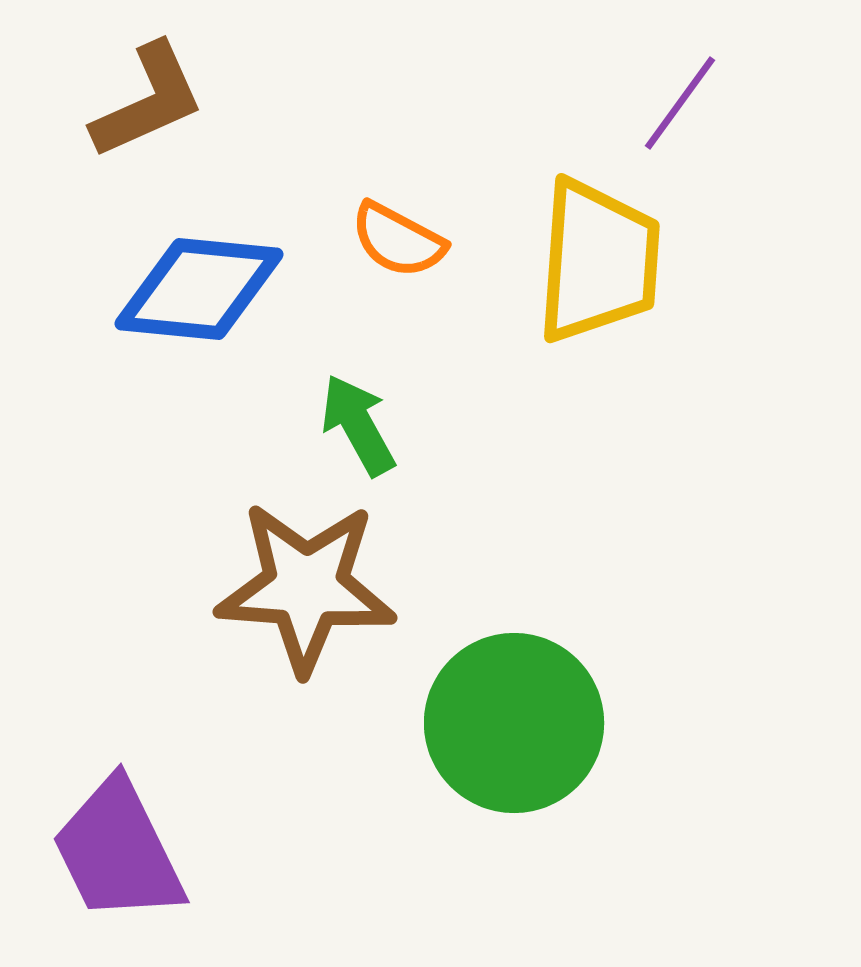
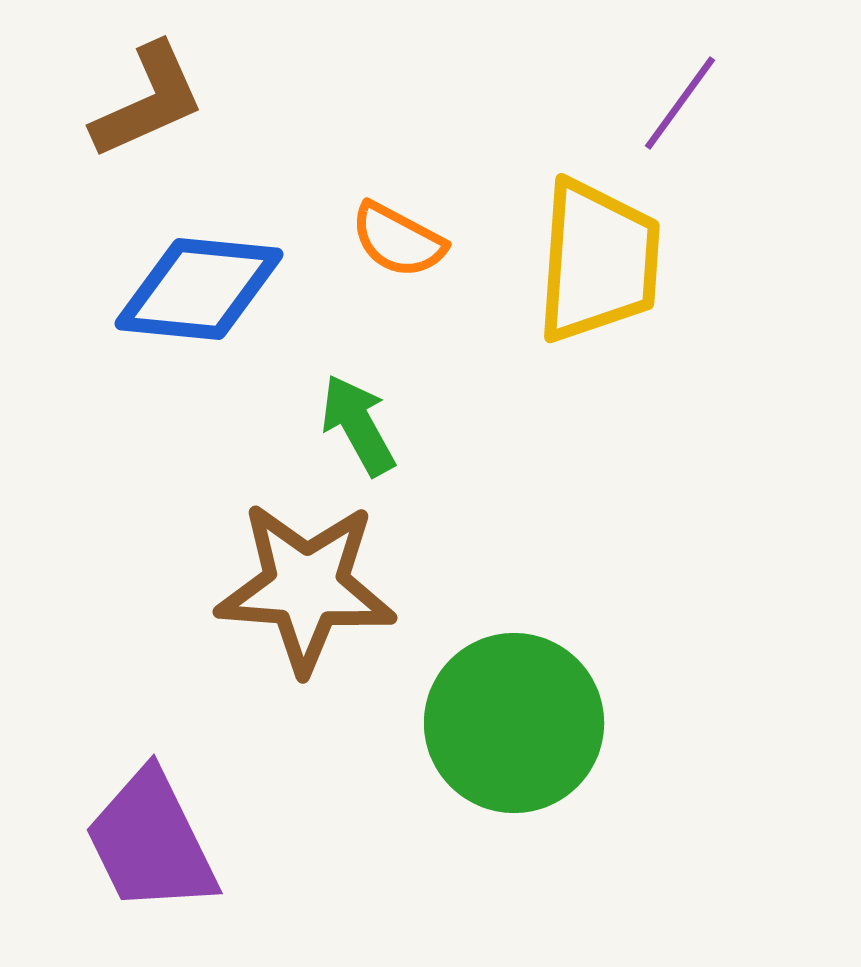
purple trapezoid: moved 33 px right, 9 px up
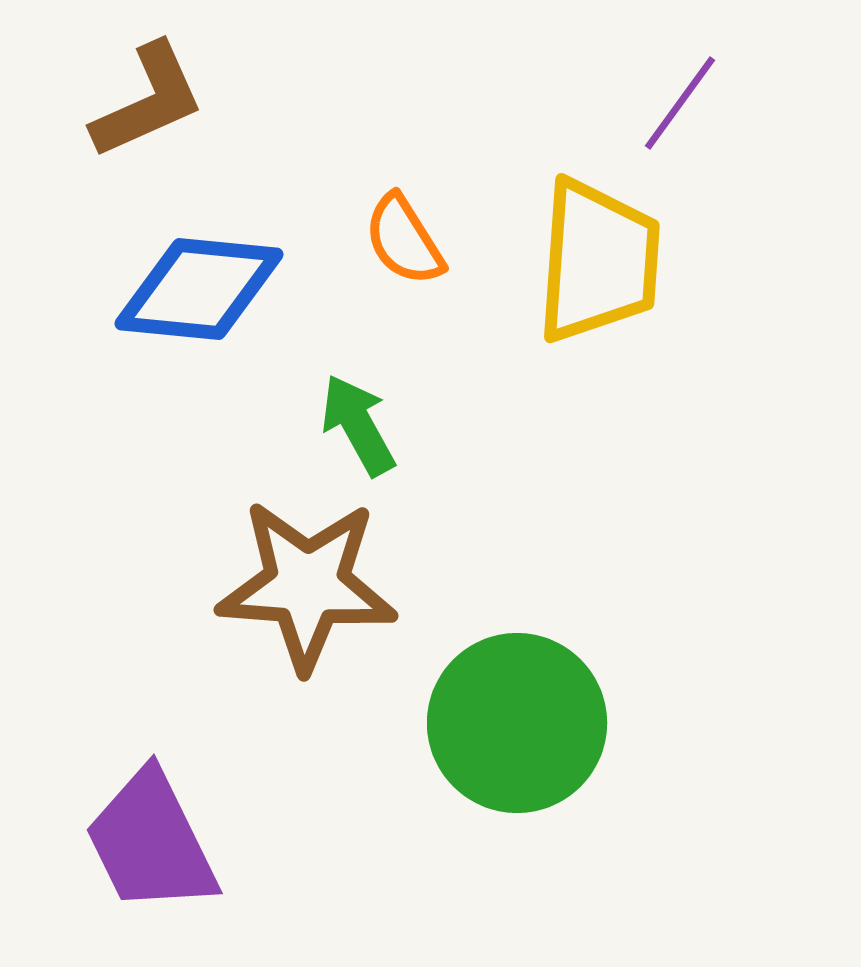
orange semicircle: moved 6 px right; rotated 30 degrees clockwise
brown star: moved 1 px right, 2 px up
green circle: moved 3 px right
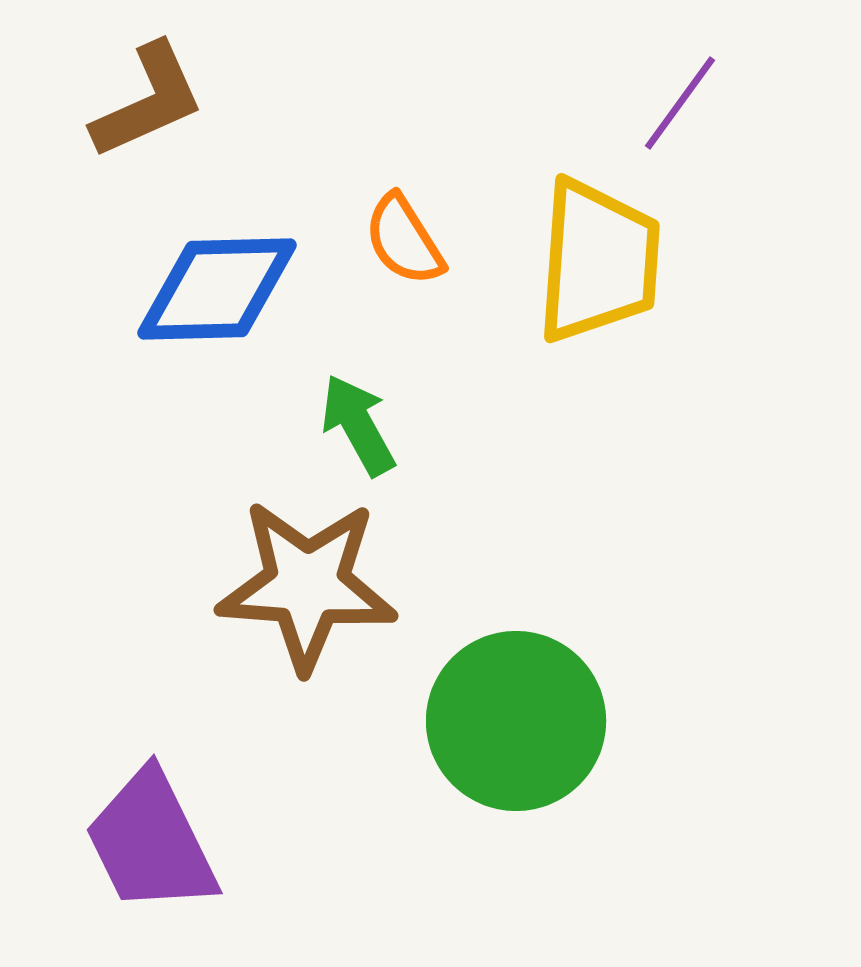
blue diamond: moved 18 px right; rotated 7 degrees counterclockwise
green circle: moved 1 px left, 2 px up
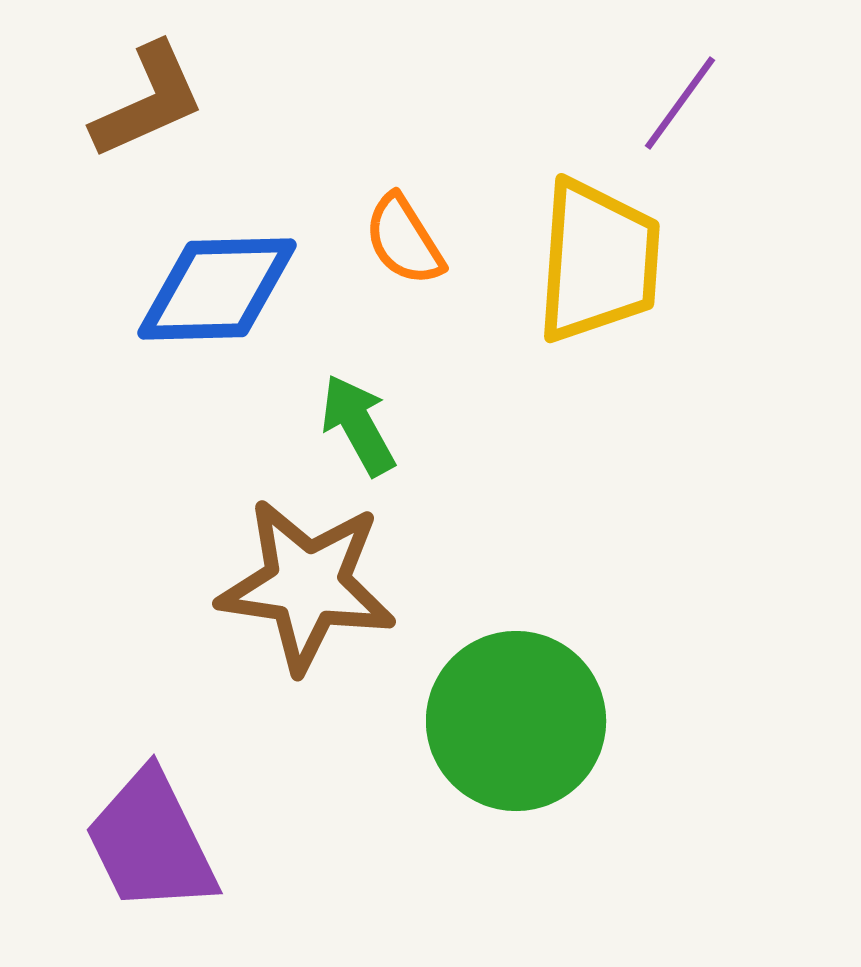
brown star: rotated 4 degrees clockwise
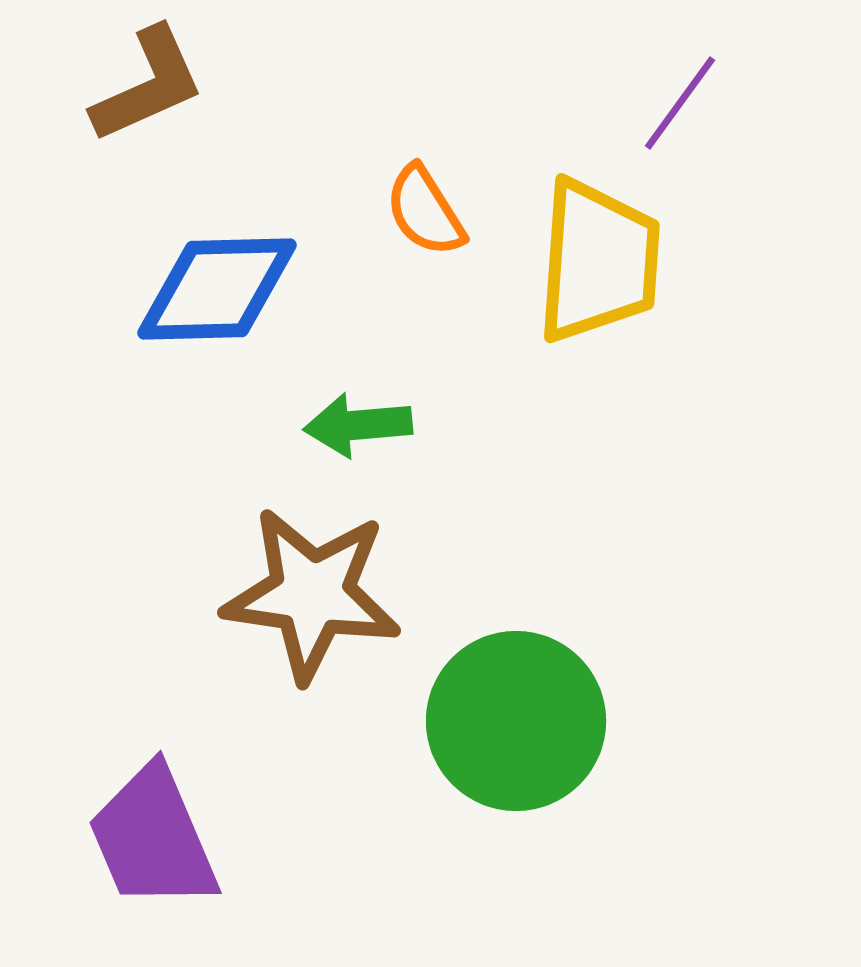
brown L-shape: moved 16 px up
orange semicircle: moved 21 px right, 29 px up
green arrow: rotated 66 degrees counterclockwise
brown star: moved 5 px right, 9 px down
purple trapezoid: moved 2 px right, 4 px up; rotated 3 degrees clockwise
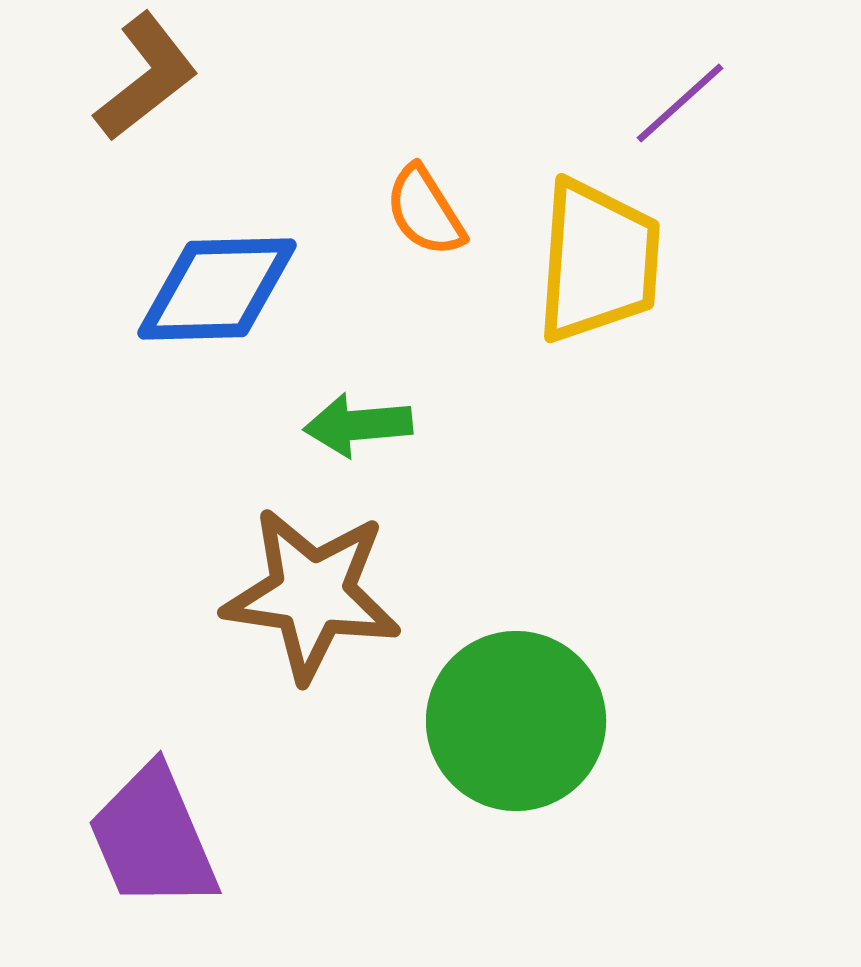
brown L-shape: moved 2 px left, 8 px up; rotated 14 degrees counterclockwise
purple line: rotated 12 degrees clockwise
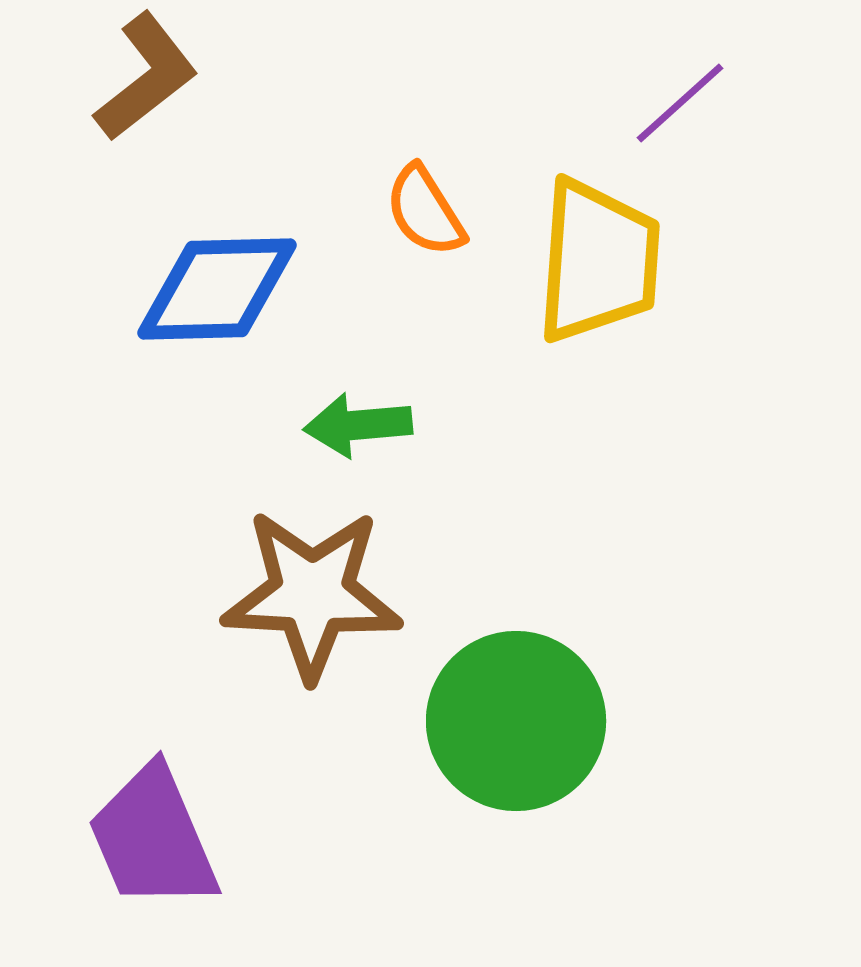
brown star: rotated 5 degrees counterclockwise
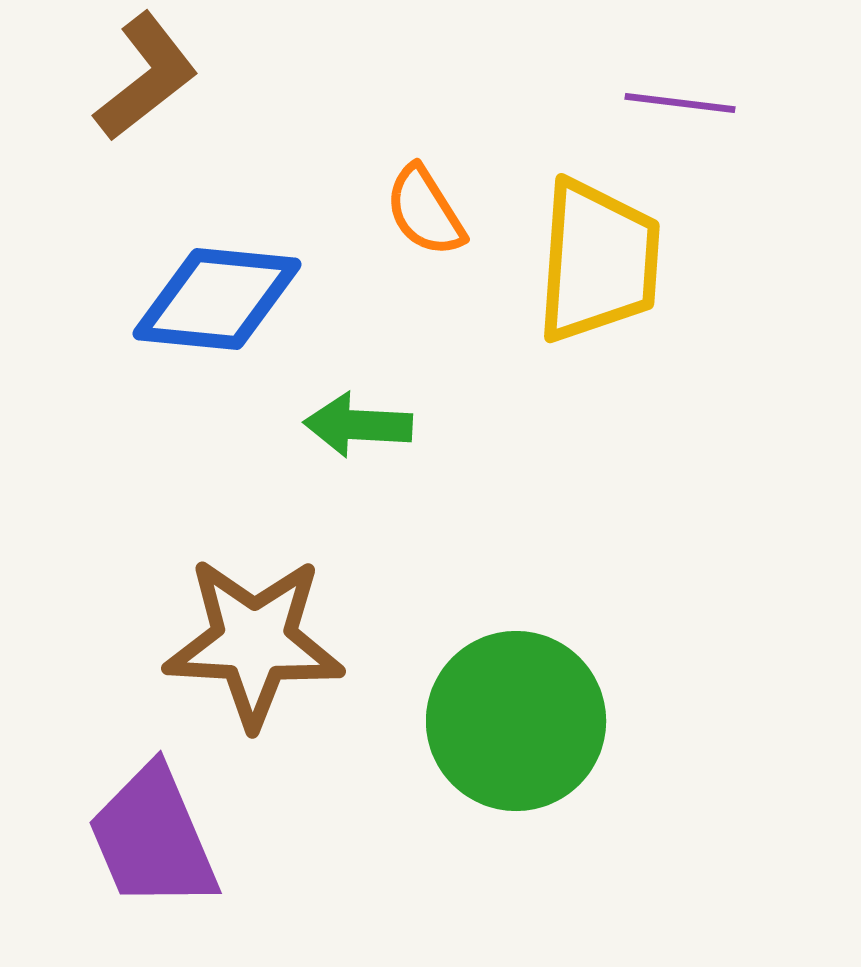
purple line: rotated 49 degrees clockwise
blue diamond: moved 10 px down; rotated 7 degrees clockwise
green arrow: rotated 8 degrees clockwise
brown star: moved 58 px left, 48 px down
